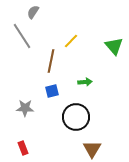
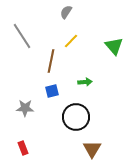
gray semicircle: moved 33 px right
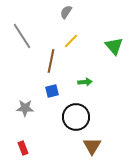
brown triangle: moved 3 px up
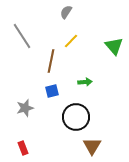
gray star: rotated 18 degrees counterclockwise
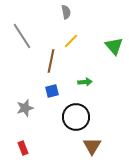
gray semicircle: rotated 136 degrees clockwise
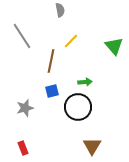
gray semicircle: moved 6 px left, 2 px up
black circle: moved 2 px right, 10 px up
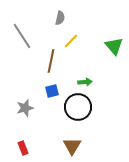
gray semicircle: moved 8 px down; rotated 24 degrees clockwise
brown triangle: moved 20 px left
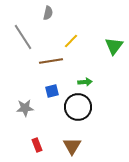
gray semicircle: moved 12 px left, 5 px up
gray line: moved 1 px right, 1 px down
green triangle: rotated 18 degrees clockwise
brown line: rotated 70 degrees clockwise
gray star: rotated 12 degrees clockwise
red rectangle: moved 14 px right, 3 px up
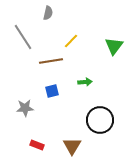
black circle: moved 22 px right, 13 px down
red rectangle: rotated 48 degrees counterclockwise
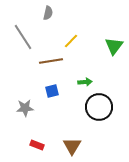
black circle: moved 1 px left, 13 px up
